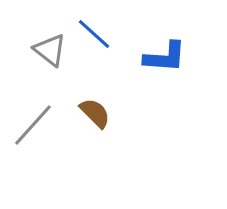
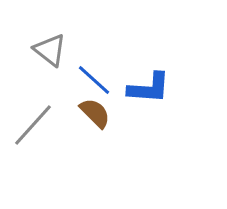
blue line: moved 46 px down
blue L-shape: moved 16 px left, 31 px down
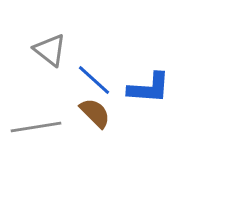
gray line: moved 3 px right, 2 px down; rotated 39 degrees clockwise
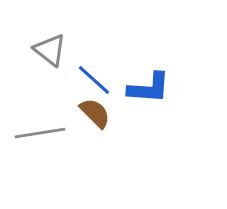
gray line: moved 4 px right, 6 px down
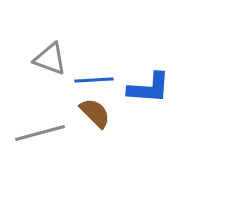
gray triangle: moved 9 px down; rotated 18 degrees counterclockwise
blue line: rotated 45 degrees counterclockwise
gray line: rotated 6 degrees counterclockwise
